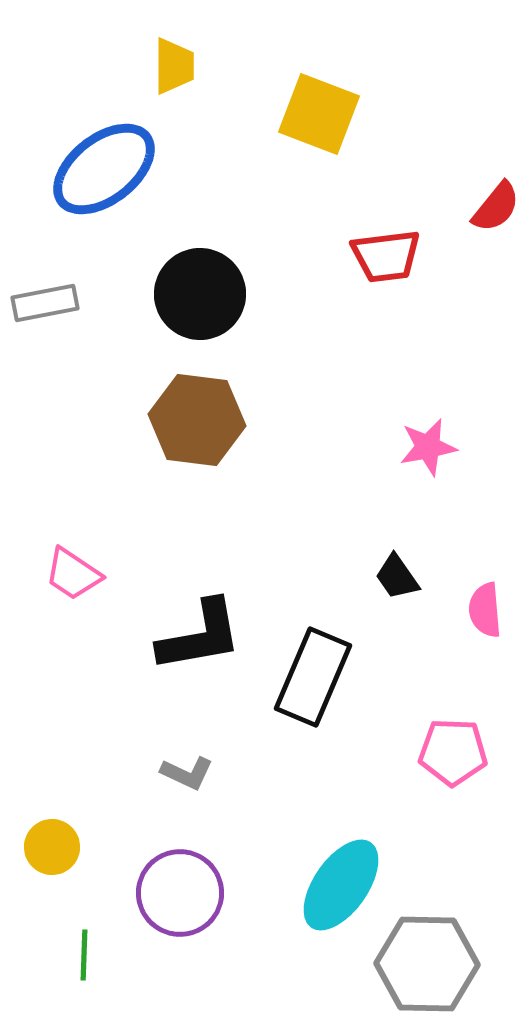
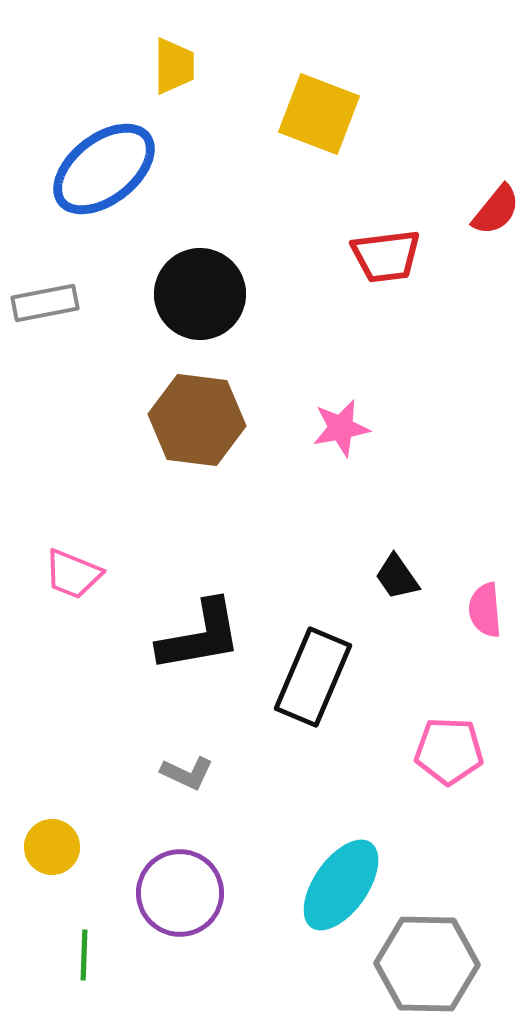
red semicircle: moved 3 px down
pink star: moved 87 px left, 19 px up
pink trapezoid: rotated 12 degrees counterclockwise
pink pentagon: moved 4 px left, 1 px up
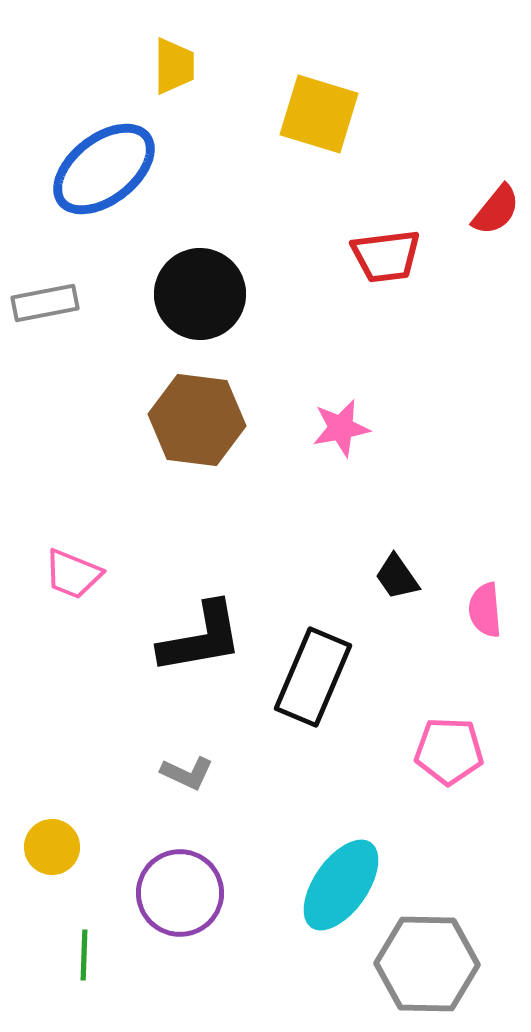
yellow square: rotated 4 degrees counterclockwise
black L-shape: moved 1 px right, 2 px down
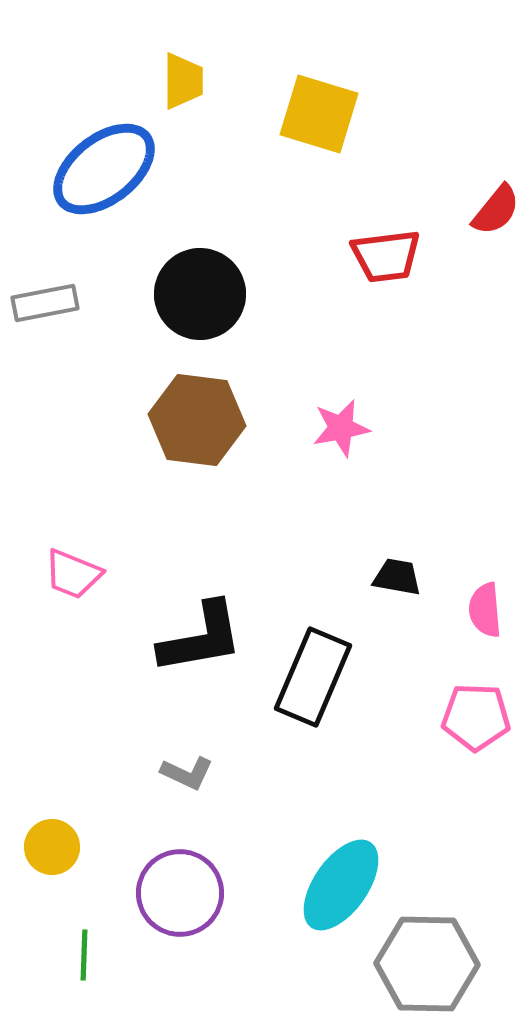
yellow trapezoid: moved 9 px right, 15 px down
black trapezoid: rotated 135 degrees clockwise
pink pentagon: moved 27 px right, 34 px up
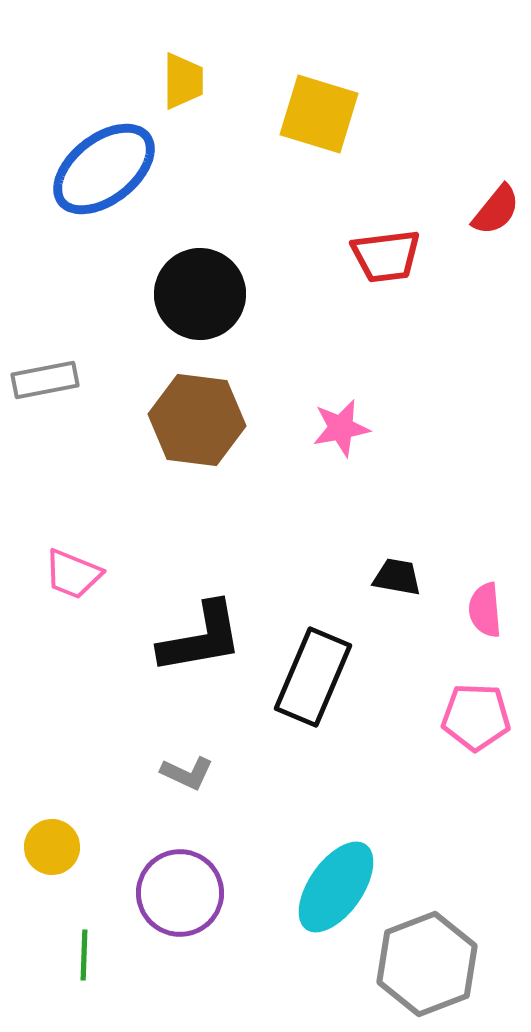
gray rectangle: moved 77 px down
cyan ellipse: moved 5 px left, 2 px down
gray hexagon: rotated 22 degrees counterclockwise
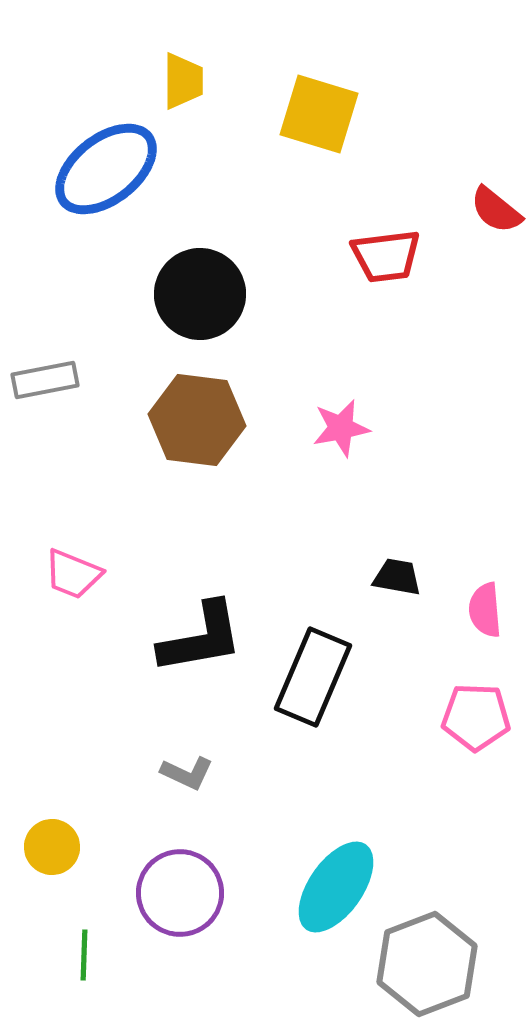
blue ellipse: moved 2 px right
red semicircle: rotated 90 degrees clockwise
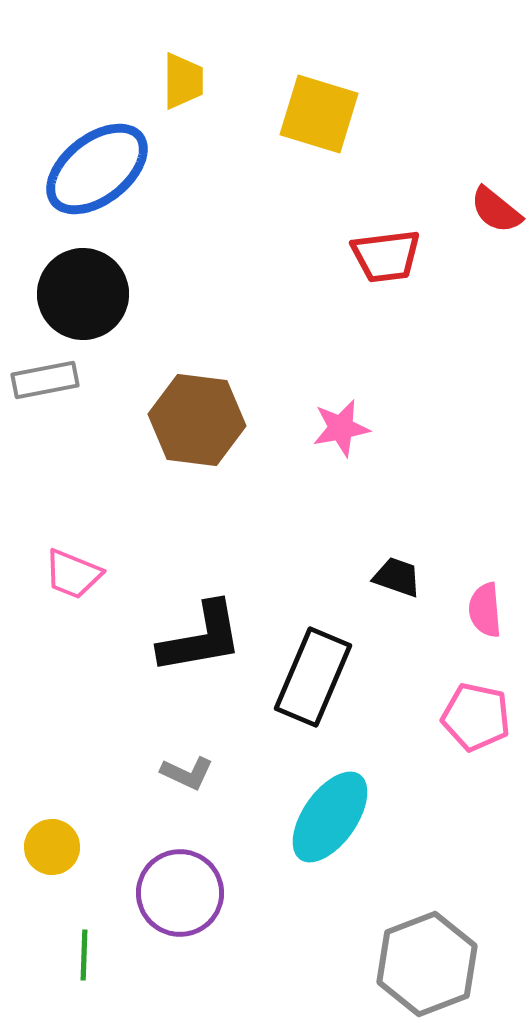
blue ellipse: moved 9 px left
black circle: moved 117 px left
black trapezoid: rotated 9 degrees clockwise
pink pentagon: rotated 10 degrees clockwise
cyan ellipse: moved 6 px left, 70 px up
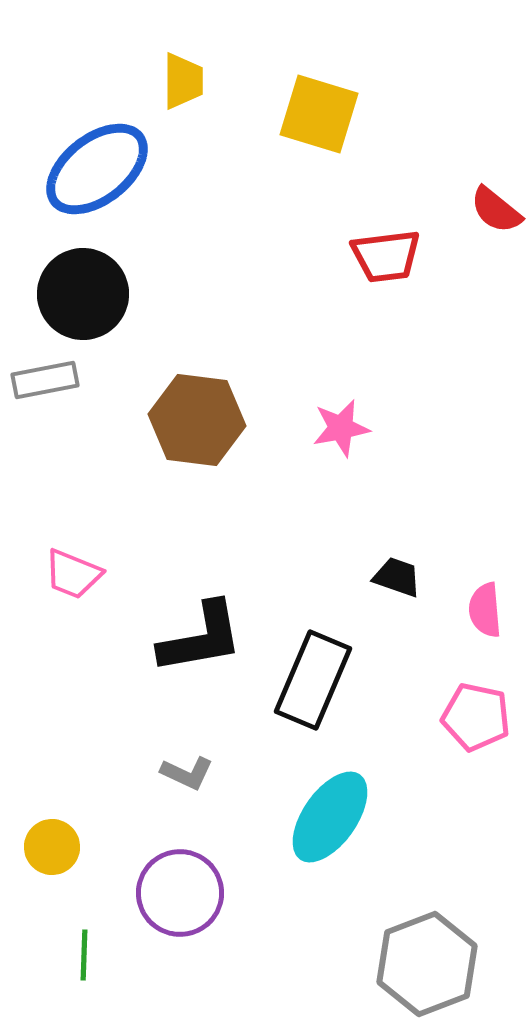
black rectangle: moved 3 px down
